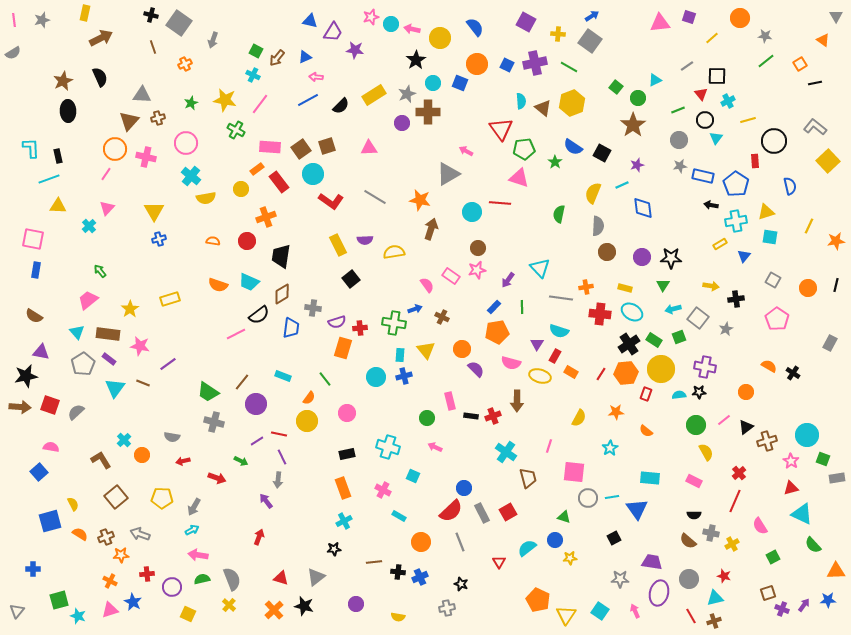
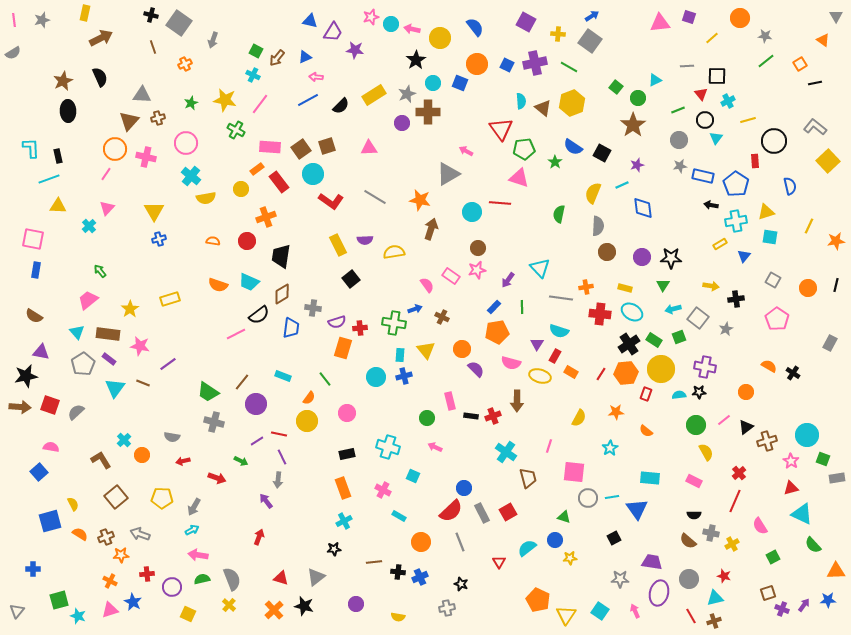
gray line at (687, 66): rotated 32 degrees clockwise
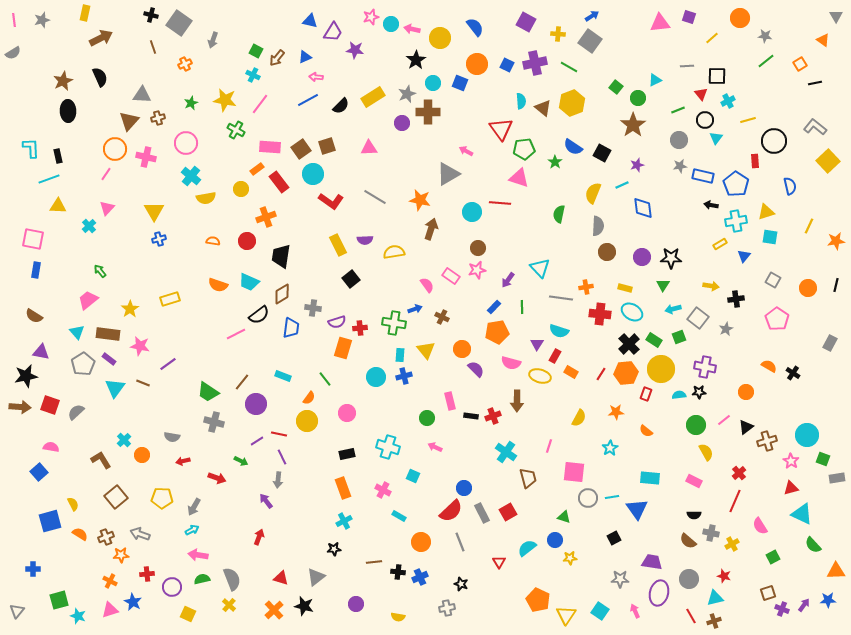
yellow rectangle at (374, 95): moved 1 px left, 2 px down
black cross at (629, 344): rotated 10 degrees counterclockwise
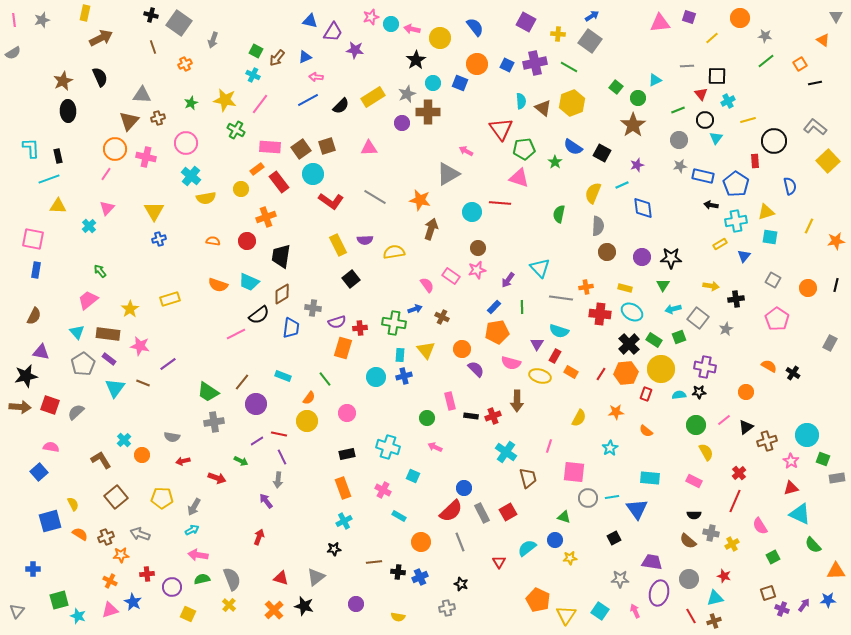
brown semicircle at (34, 316): rotated 96 degrees counterclockwise
gray cross at (214, 422): rotated 24 degrees counterclockwise
cyan triangle at (802, 514): moved 2 px left
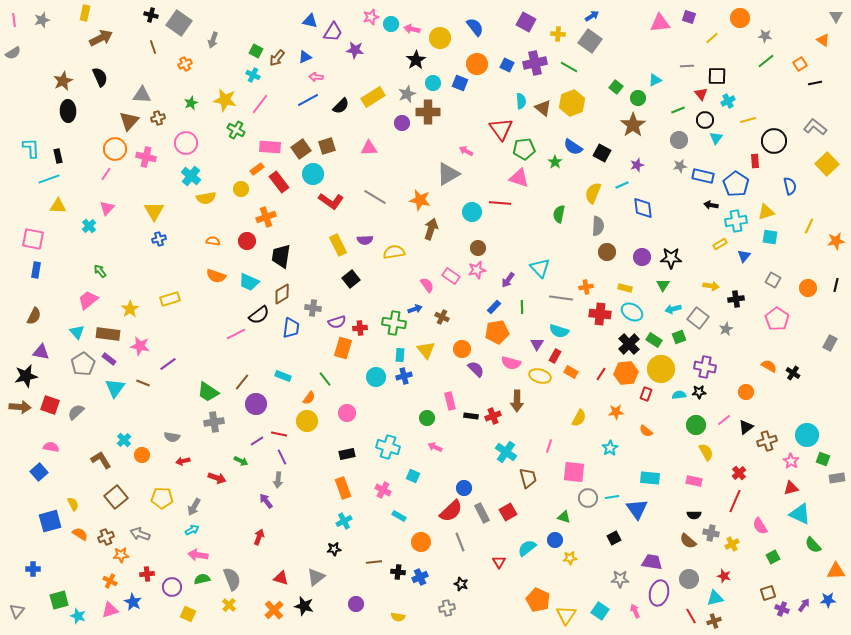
yellow square at (828, 161): moved 1 px left, 3 px down
orange semicircle at (218, 285): moved 2 px left, 9 px up
pink rectangle at (694, 481): rotated 14 degrees counterclockwise
